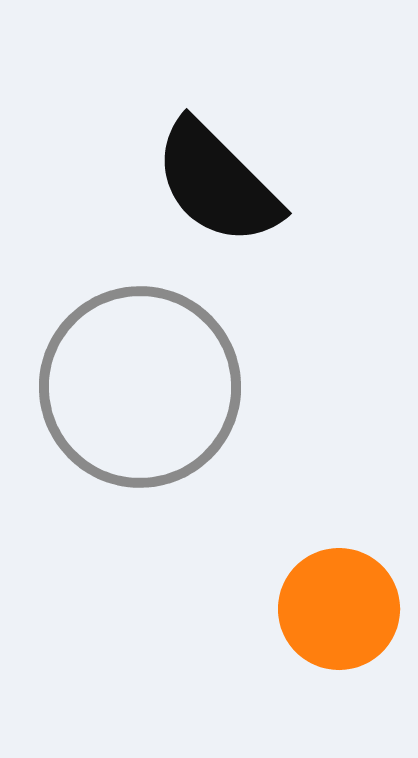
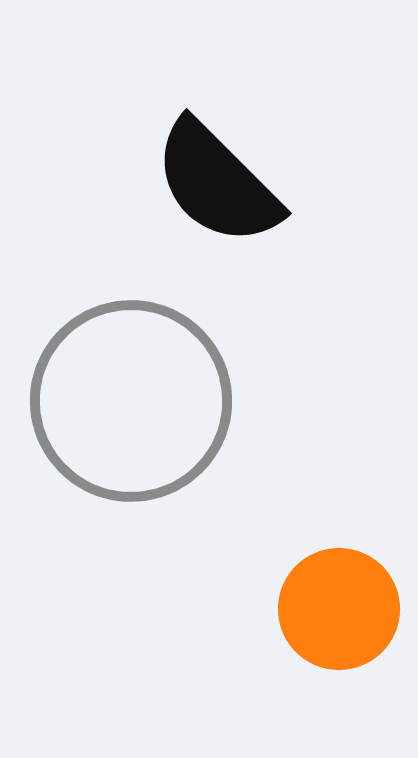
gray circle: moved 9 px left, 14 px down
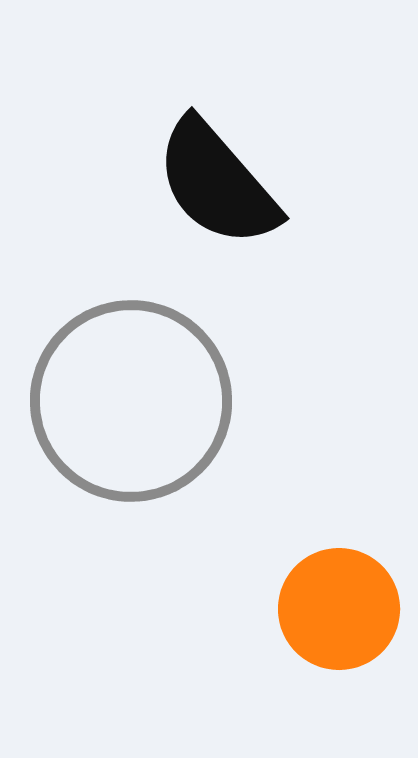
black semicircle: rotated 4 degrees clockwise
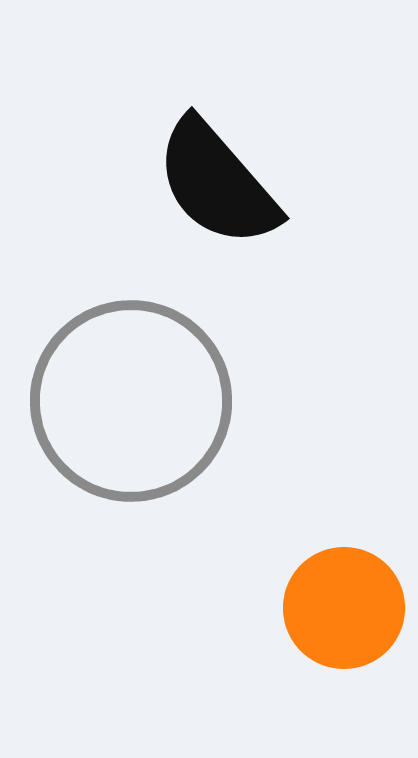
orange circle: moved 5 px right, 1 px up
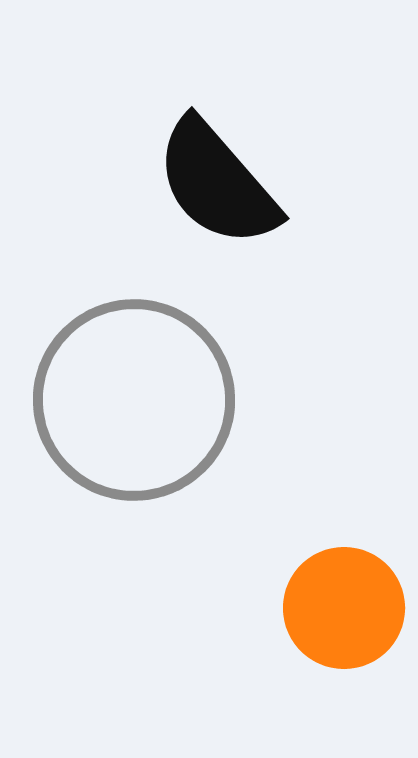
gray circle: moved 3 px right, 1 px up
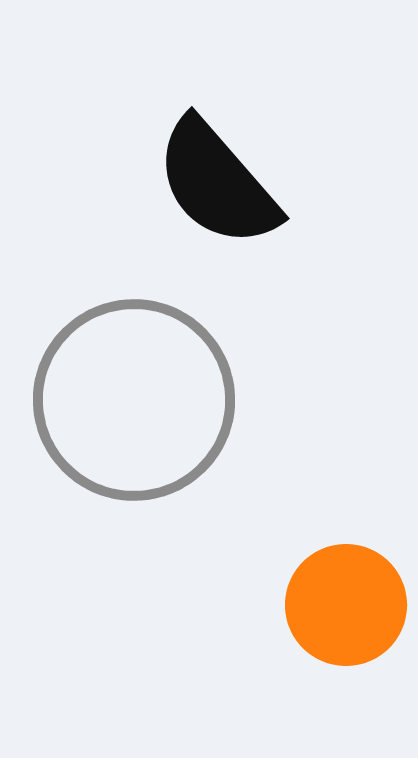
orange circle: moved 2 px right, 3 px up
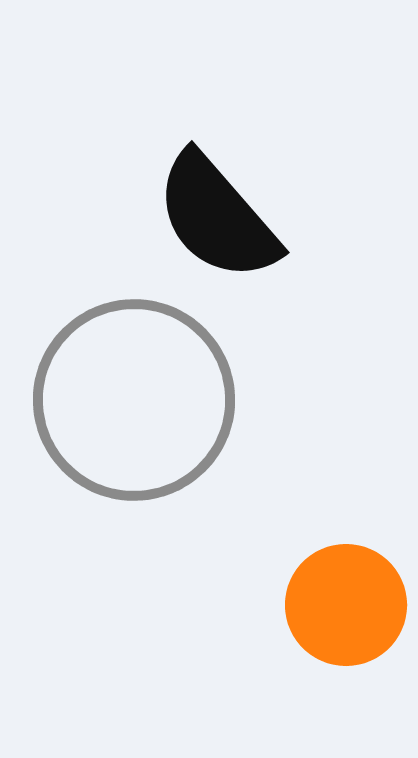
black semicircle: moved 34 px down
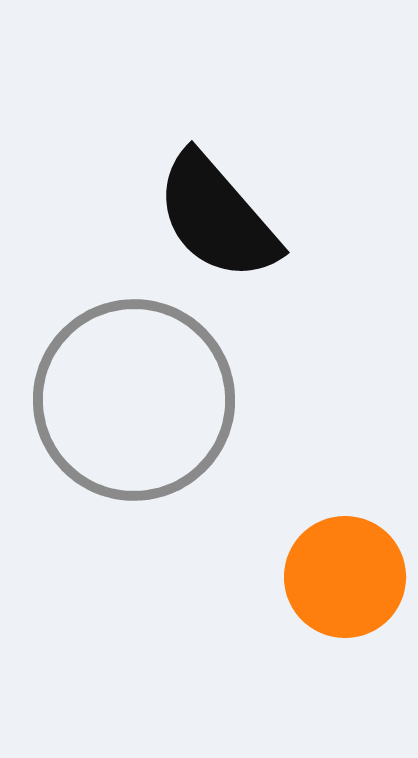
orange circle: moved 1 px left, 28 px up
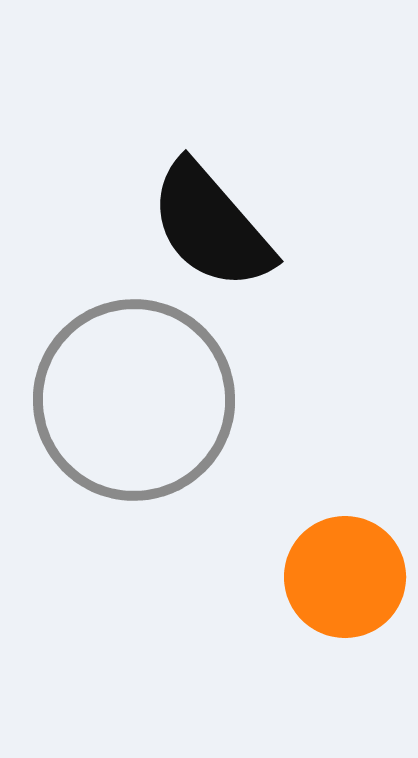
black semicircle: moved 6 px left, 9 px down
